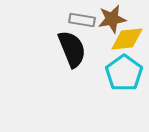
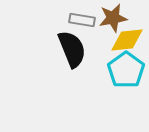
brown star: moved 1 px right, 1 px up
yellow diamond: moved 1 px down
cyan pentagon: moved 2 px right, 3 px up
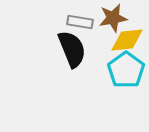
gray rectangle: moved 2 px left, 2 px down
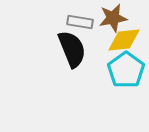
yellow diamond: moved 3 px left
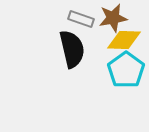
gray rectangle: moved 1 px right, 3 px up; rotated 10 degrees clockwise
yellow diamond: rotated 8 degrees clockwise
black semicircle: rotated 9 degrees clockwise
